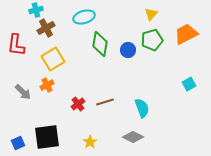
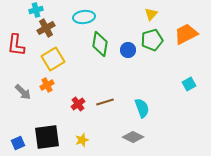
cyan ellipse: rotated 10 degrees clockwise
yellow star: moved 8 px left, 2 px up; rotated 16 degrees clockwise
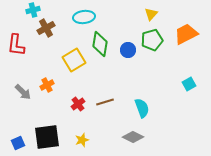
cyan cross: moved 3 px left
yellow square: moved 21 px right, 1 px down
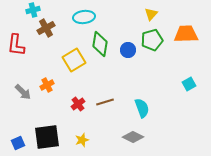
orange trapezoid: rotated 25 degrees clockwise
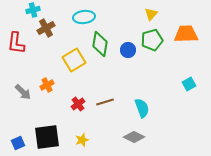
red L-shape: moved 2 px up
gray diamond: moved 1 px right
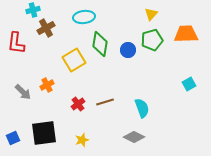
black square: moved 3 px left, 4 px up
blue square: moved 5 px left, 5 px up
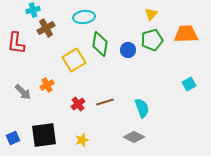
black square: moved 2 px down
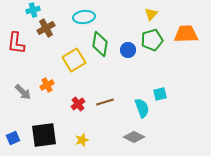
cyan square: moved 29 px left, 10 px down; rotated 16 degrees clockwise
